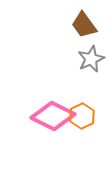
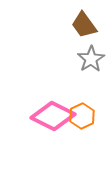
gray star: rotated 8 degrees counterclockwise
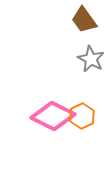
brown trapezoid: moved 5 px up
gray star: rotated 12 degrees counterclockwise
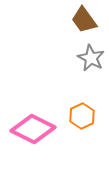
gray star: moved 1 px up
pink diamond: moved 20 px left, 13 px down
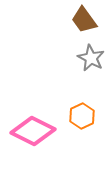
pink diamond: moved 2 px down
